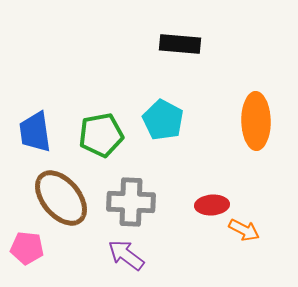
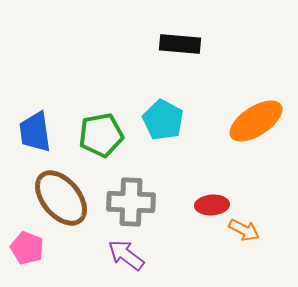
orange ellipse: rotated 58 degrees clockwise
pink pentagon: rotated 16 degrees clockwise
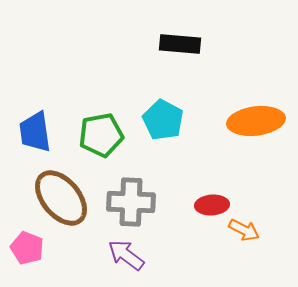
orange ellipse: rotated 26 degrees clockwise
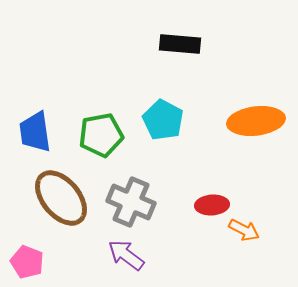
gray cross: rotated 21 degrees clockwise
pink pentagon: moved 14 px down
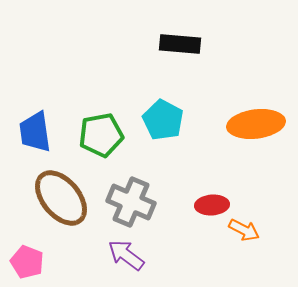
orange ellipse: moved 3 px down
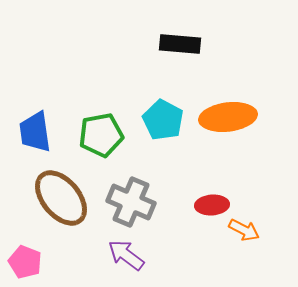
orange ellipse: moved 28 px left, 7 px up
pink pentagon: moved 2 px left
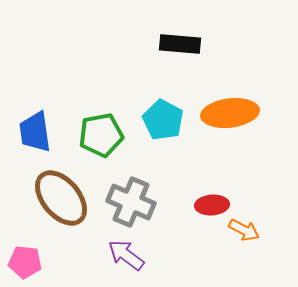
orange ellipse: moved 2 px right, 4 px up
pink pentagon: rotated 16 degrees counterclockwise
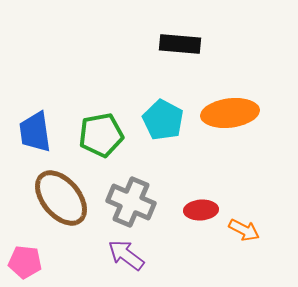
red ellipse: moved 11 px left, 5 px down
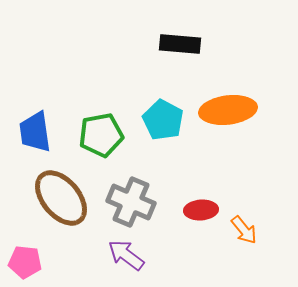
orange ellipse: moved 2 px left, 3 px up
orange arrow: rotated 24 degrees clockwise
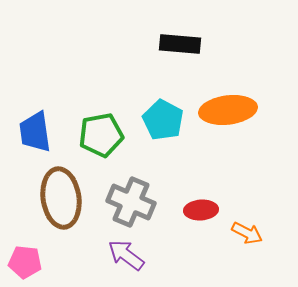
brown ellipse: rotated 32 degrees clockwise
orange arrow: moved 3 px right, 3 px down; rotated 24 degrees counterclockwise
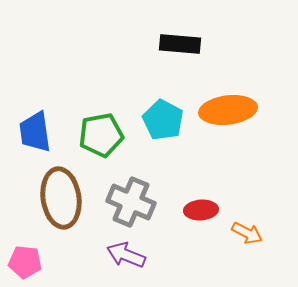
purple arrow: rotated 15 degrees counterclockwise
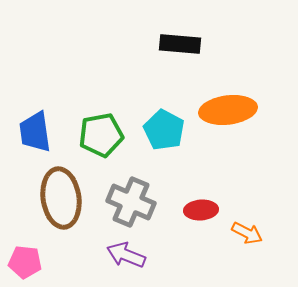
cyan pentagon: moved 1 px right, 10 px down
